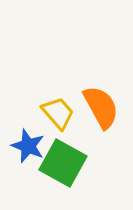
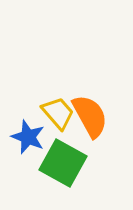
orange semicircle: moved 11 px left, 9 px down
blue star: moved 9 px up
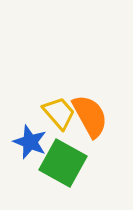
yellow trapezoid: moved 1 px right
blue star: moved 2 px right, 5 px down
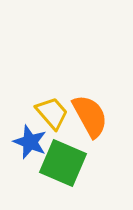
yellow trapezoid: moved 7 px left
green square: rotated 6 degrees counterclockwise
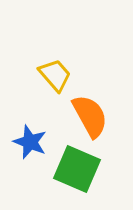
yellow trapezoid: moved 3 px right, 38 px up
green square: moved 14 px right, 6 px down
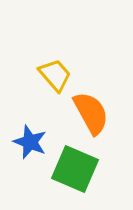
orange semicircle: moved 1 px right, 3 px up
green square: moved 2 px left
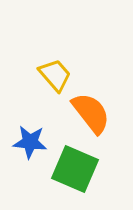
orange semicircle: rotated 9 degrees counterclockwise
blue star: rotated 16 degrees counterclockwise
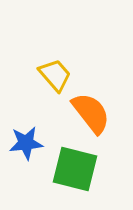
blue star: moved 4 px left, 1 px down; rotated 12 degrees counterclockwise
green square: rotated 9 degrees counterclockwise
